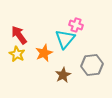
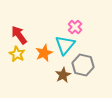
pink cross: moved 1 px left, 2 px down; rotated 24 degrees clockwise
cyan triangle: moved 6 px down
gray hexagon: moved 9 px left; rotated 20 degrees clockwise
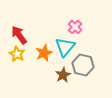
cyan triangle: moved 2 px down
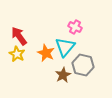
pink cross: rotated 16 degrees counterclockwise
red arrow: moved 1 px down
orange star: moved 2 px right; rotated 24 degrees counterclockwise
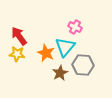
yellow star: rotated 21 degrees counterclockwise
gray hexagon: rotated 10 degrees counterclockwise
brown star: moved 3 px left, 2 px up
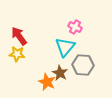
orange star: moved 1 px right, 29 px down
brown star: rotated 14 degrees counterclockwise
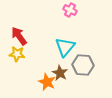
pink cross: moved 5 px left, 17 px up
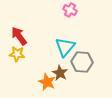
gray hexagon: moved 1 px left, 3 px up
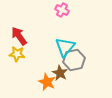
pink cross: moved 8 px left
gray hexagon: moved 8 px left, 2 px up; rotated 15 degrees counterclockwise
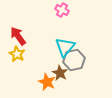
red arrow: moved 1 px left
yellow star: rotated 21 degrees clockwise
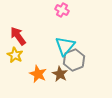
cyan triangle: moved 1 px up
yellow star: moved 2 px left, 1 px down
gray hexagon: rotated 10 degrees counterclockwise
brown star: moved 1 px down
orange star: moved 9 px left, 8 px up
